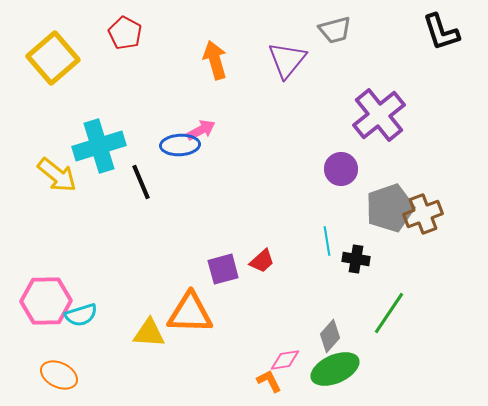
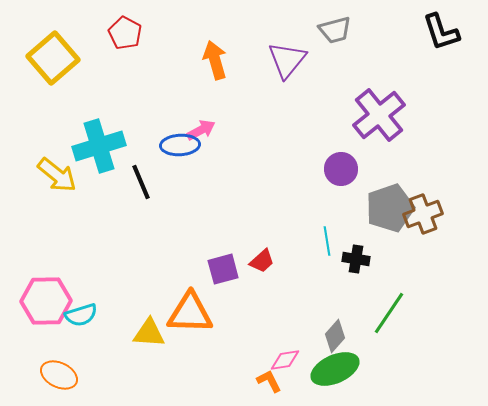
gray diamond: moved 5 px right
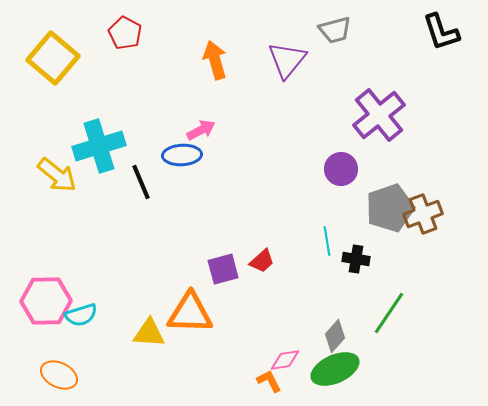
yellow square: rotated 9 degrees counterclockwise
blue ellipse: moved 2 px right, 10 px down
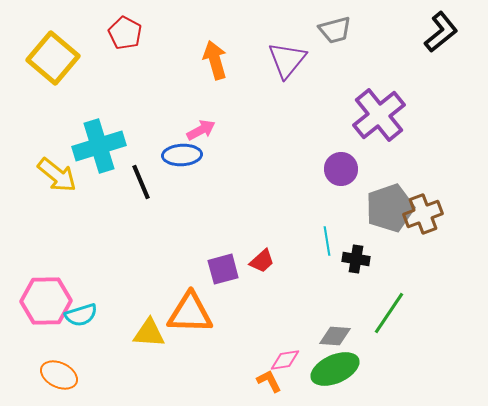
black L-shape: rotated 111 degrees counterclockwise
gray diamond: rotated 52 degrees clockwise
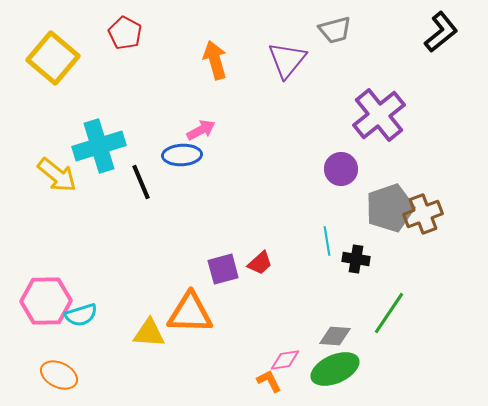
red trapezoid: moved 2 px left, 2 px down
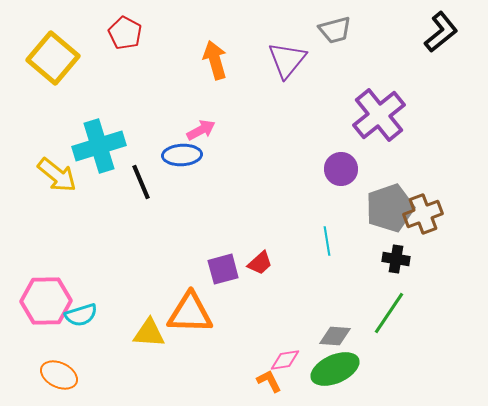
black cross: moved 40 px right
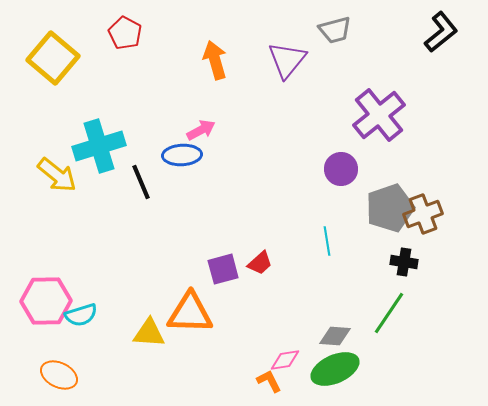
black cross: moved 8 px right, 3 px down
